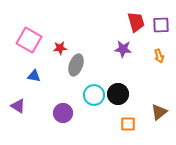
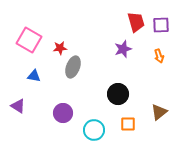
purple star: rotated 24 degrees counterclockwise
gray ellipse: moved 3 px left, 2 px down
cyan circle: moved 35 px down
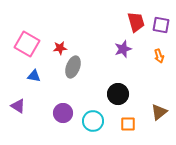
purple square: rotated 12 degrees clockwise
pink square: moved 2 px left, 4 px down
cyan circle: moved 1 px left, 9 px up
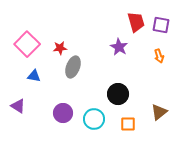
pink square: rotated 15 degrees clockwise
purple star: moved 4 px left, 2 px up; rotated 24 degrees counterclockwise
cyan circle: moved 1 px right, 2 px up
